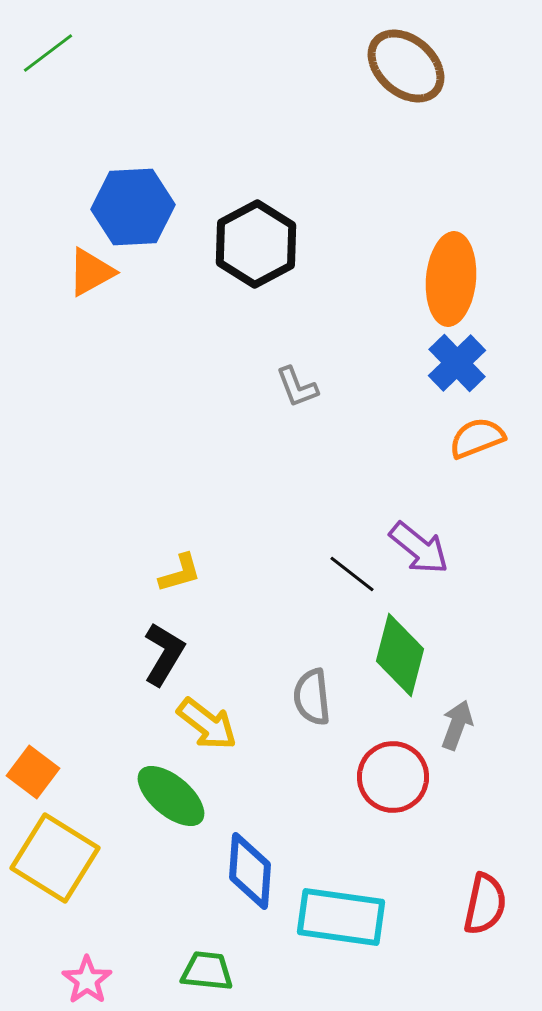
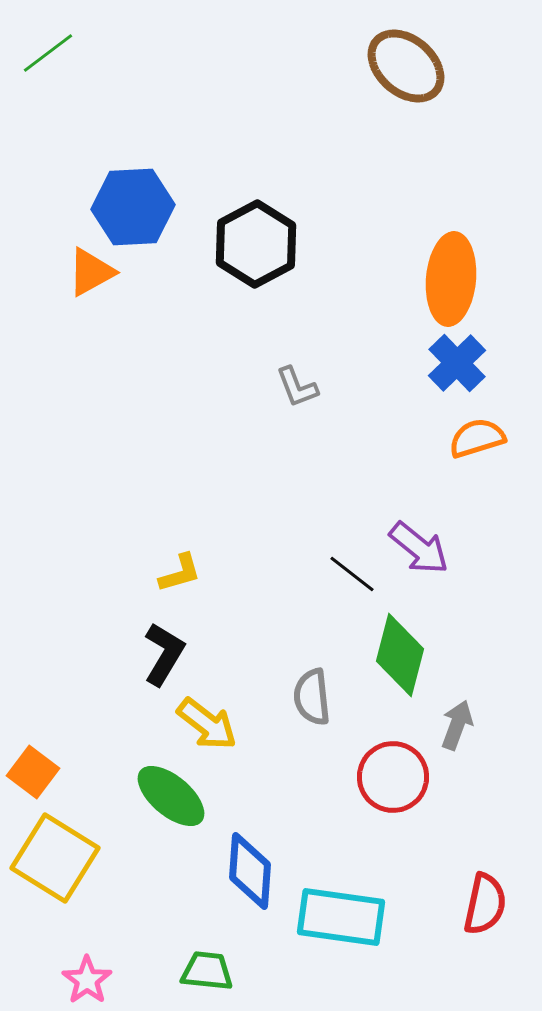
orange semicircle: rotated 4 degrees clockwise
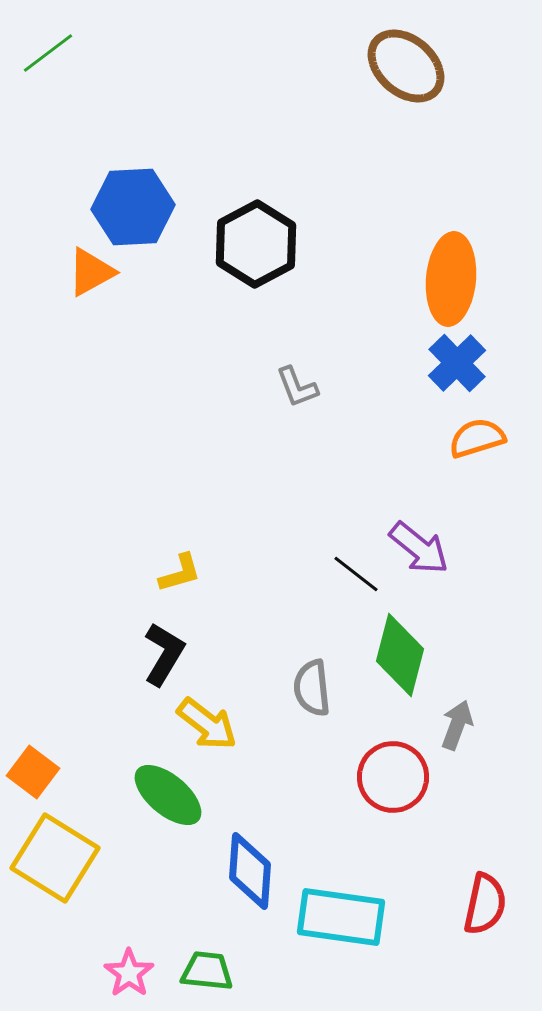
black line: moved 4 px right
gray semicircle: moved 9 px up
green ellipse: moved 3 px left, 1 px up
pink star: moved 42 px right, 7 px up
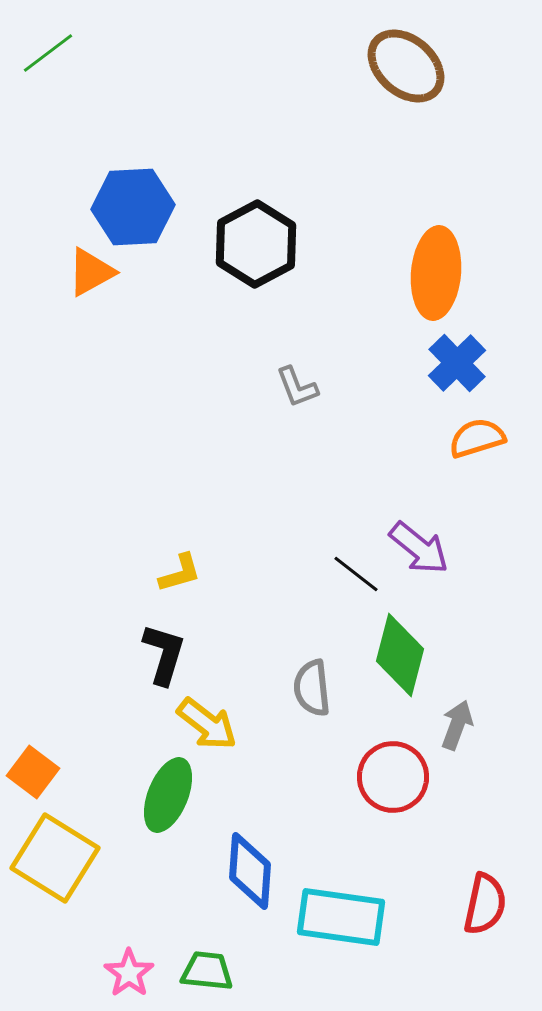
orange ellipse: moved 15 px left, 6 px up
black L-shape: rotated 14 degrees counterclockwise
green ellipse: rotated 72 degrees clockwise
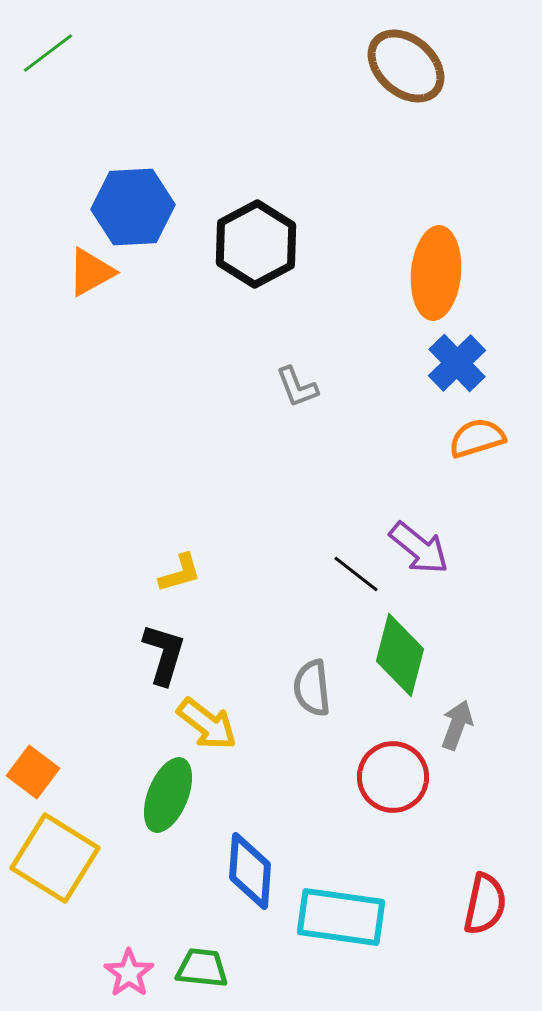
green trapezoid: moved 5 px left, 3 px up
